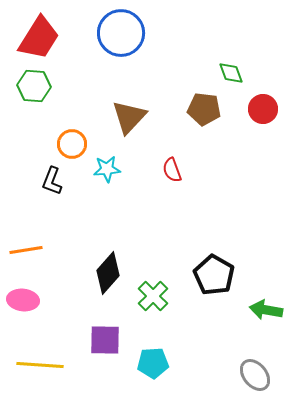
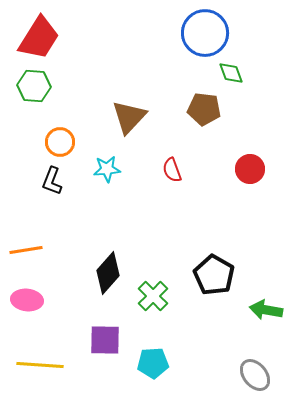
blue circle: moved 84 px right
red circle: moved 13 px left, 60 px down
orange circle: moved 12 px left, 2 px up
pink ellipse: moved 4 px right
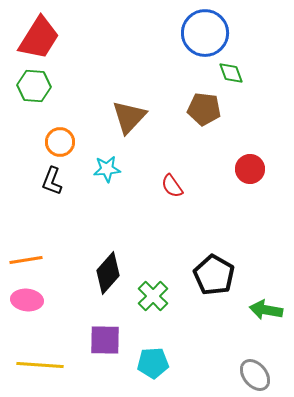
red semicircle: moved 16 px down; rotated 15 degrees counterclockwise
orange line: moved 10 px down
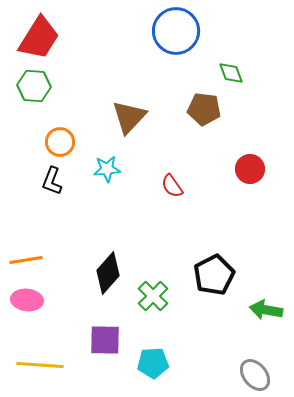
blue circle: moved 29 px left, 2 px up
black pentagon: rotated 15 degrees clockwise
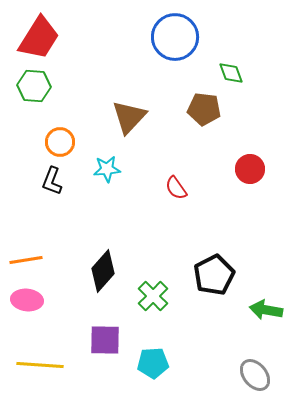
blue circle: moved 1 px left, 6 px down
red semicircle: moved 4 px right, 2 px down
black diamond: moved 5 px left, 2 px up
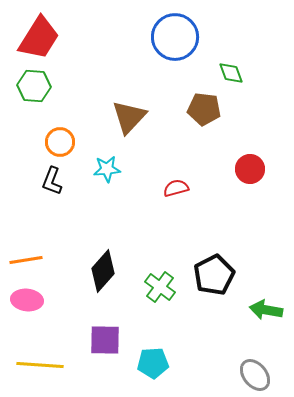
red semicircle: rotated 110 degrees clockwise
green cross: moved 7 px right, 9 px up; rotated 8 degrees counterclockwise
